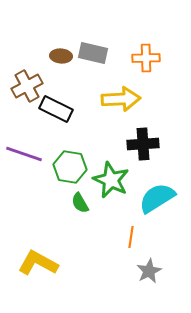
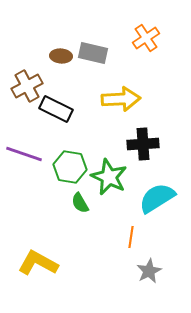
orange cross: moved 20 px up; rotated 32 degrees counterclockwise
green star: moved 2 px left, 3 px up
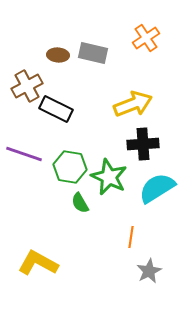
brown ellipse: moved 3 px left, 1 px up
yellow arrow: moved 12 px right, 5 px down; rotated 18 degrees counterclockwise
cyan semicircle: moved 10 px up
